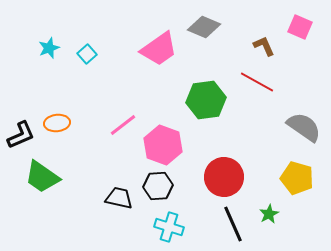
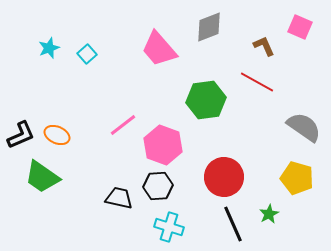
gray diamond: moved 5 px right; rotated 44 degrees counterclockwise
pink trapezoid: rotated 84 degrees clockwise
orange ellipse: moved 12 px down; rotated 30 degrees clockwise
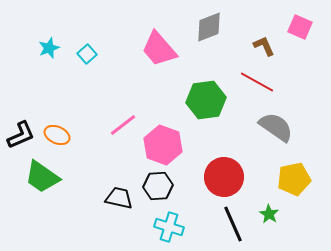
gray semicircle: moved 28 px left
yellow pentagon: moved 3 px left, 1 px down; rotated 28 degrees counterclockwise
green star: rotated 12 degrees counterclockwise
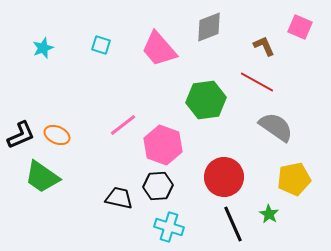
cyan star: moved 6 px left
cyan square: moved 14 px right, 9 px up; rotated 30 degrees counterclockwise
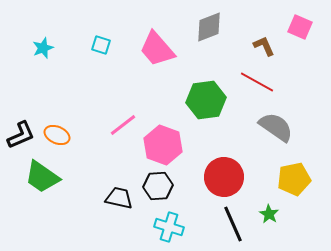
pink trapezoid: moved 2 px left
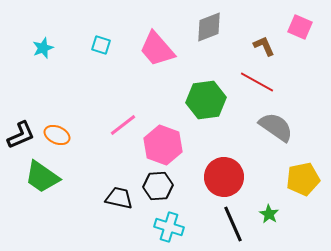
yellow pentagon: moved 9 px right
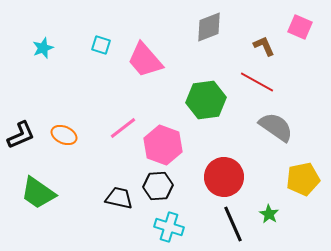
pink trapezoid: moved 12 px left, 11 px down
pink line: moved 3 px down
orange ellipse: moved 7 px right
green trapezoid: moved 4 px left, 16 px down
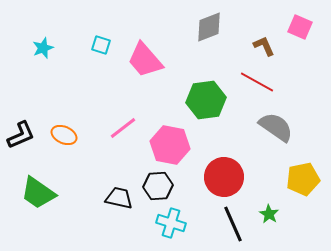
pink hexagon: moved 7 px right; rotated 9 degrees counterclockwise
cyan cross: moved 2 px right, 4 px up
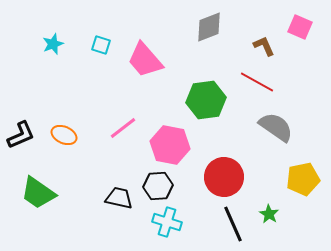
cyan star: moved 10 px right, 4 px up
cyan cross: moved 4 px left, 1 px up
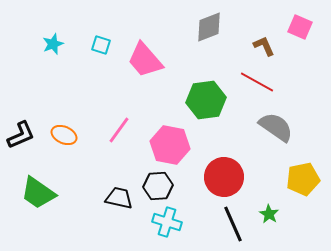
pink line: moved 4 px left, 2 px down; rotated 16 degrees counterclockwise
